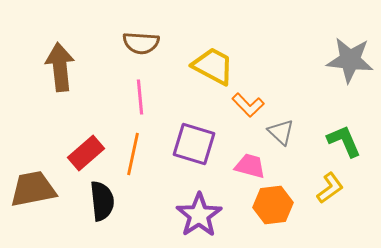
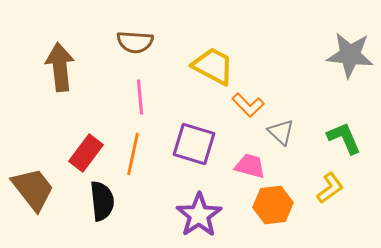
brown semicircle: moved 6 px left, 1 px up
gray star: moved 5 px up
green L-shape: moved 3 px up
red rectangle: rotated 12 degrees counterclockwise
brown trapezoid: rotated 63 degrees clockwise
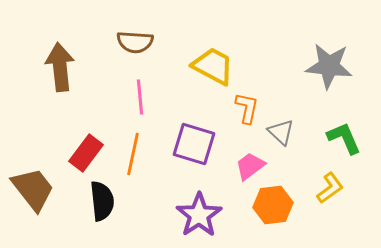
gray star: moved 21 px left, 11 px down
orange L-shape: moved 1 px left, 3 px down; rotated 124 degrees counterclockwise
pink trapezoid: rotated 52 degrees counterclockwise
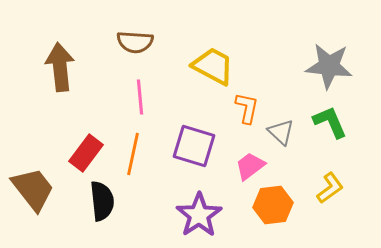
green L-shape: moved 14 px left, 16 px up
purple square: moved 2 px down
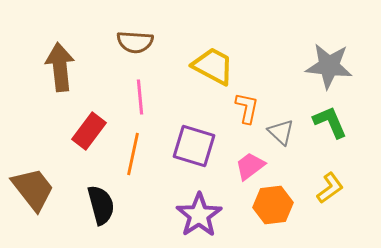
red rectangle: moved 3 px right, 22 px up
black semicircle: moved 1 px left, 4 px down; rotated 9 degrees counterclockwise
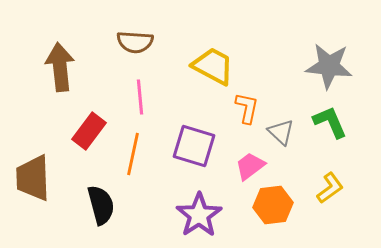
brown trapezoid: moved 11 px up; rotated 144 degrees counterclockwise
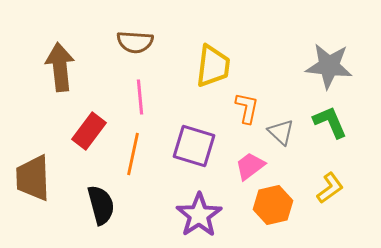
yellow trapezoid: rotated 69 degrees clockwise
orange hexagon: rotated 6 degrees counterclockwise
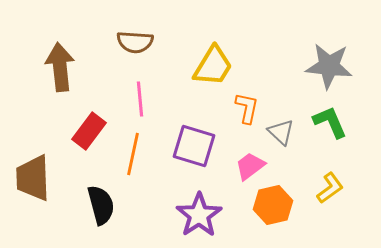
yellow trapezoid: rotated 24 degrees clockwise
pink line: moved 2 px down
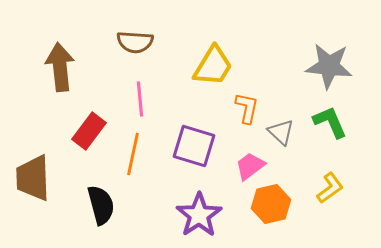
orange hexagon: moved 2 px left, 1 px up
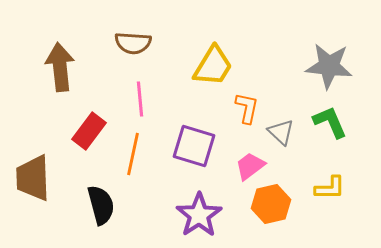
brown semicircle: moved 2 px left, 1 px down
yellow L-shape: rotated 36 degrees clockwise
